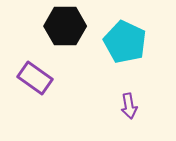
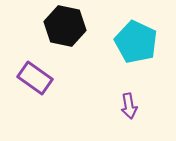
black hexagon: rotated 12 degrees clockwise
cyan pentagon: moved 11 px right
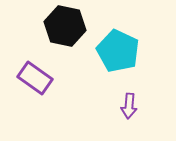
cyan pentagon: moved 18 px left, 9 px down
purple arrow: rotated 15 degrees clockwise
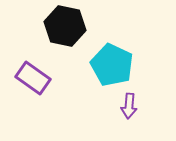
cyan pentagon: moved 6 px left, 14 px down
purple rectangle: moved 2 px left
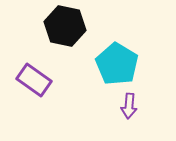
cyan pentagon: moved 5 px right, 1 px up; rotated 6 degrees clockwise
purple rectangle: moved 1 px right, 2 px down
